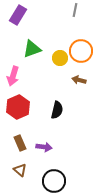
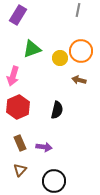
gray line: moved 3 px right
brown triangle: rotated 32 degrees clockwise
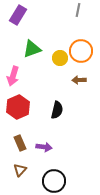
brown arrow: rotated 16 degrees counterclockwise
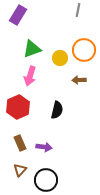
orange circle: moved 3 px right, 1 px up
pink arrow: moved 17 px right
black circle: moved 8 px left, 1 px up
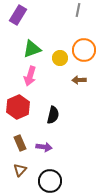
black semicircle: moved 4 px left, 5 px down
black circle: moved 4 px right, 1 px down
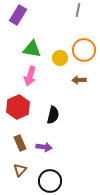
green triangle: rotated 30 degrees clockwise
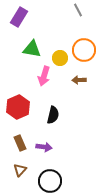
gray line: rotated 40 degrees counterclockwise
purple rectangle: moved 1 px right, 2 px down
pink arrow: moved 14 px right
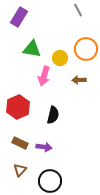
orange circle: moved 2 px right, 1 px up
brown rectangle: rotated 42 degrees counterclockwise
